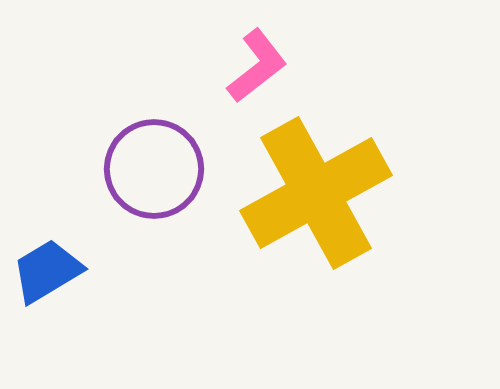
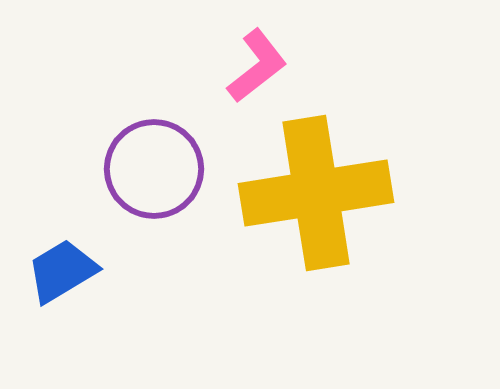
yellow cross: rotated 20 degrees clockwise
blue trapezoid: moved 15 px right
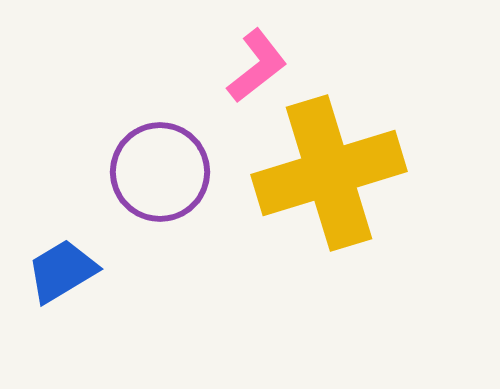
purple circle: moved 6 px right, 3 px down
yellow cross: moved 13 px right, 20 px up; rotated 8 degrees counterclockwise
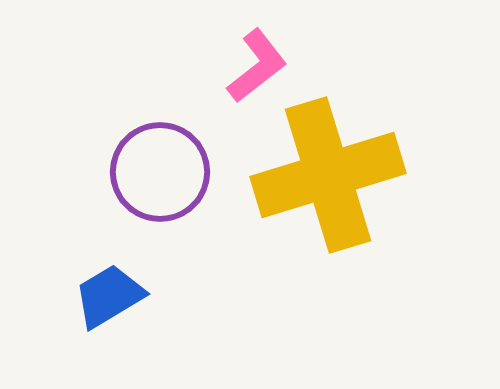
yellow cross: moved 1 px left, 2 px down
blue trapezoid: moved 47 px right, 25 px down
